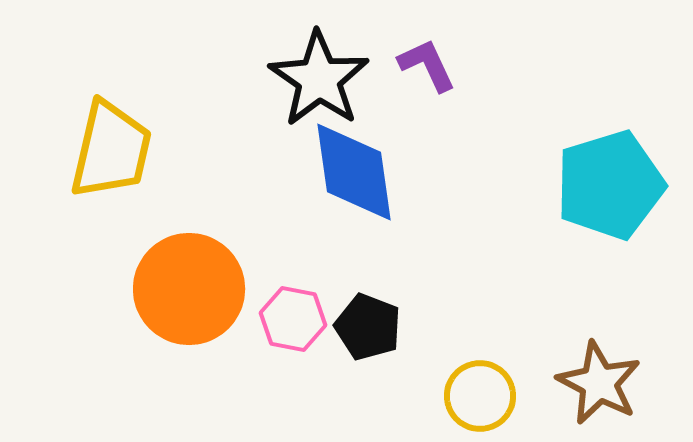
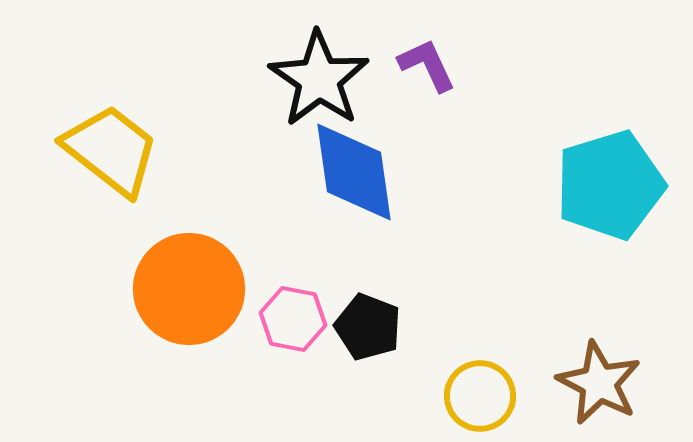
yellow trapezoid: rotated 65 degrees counterclockwise
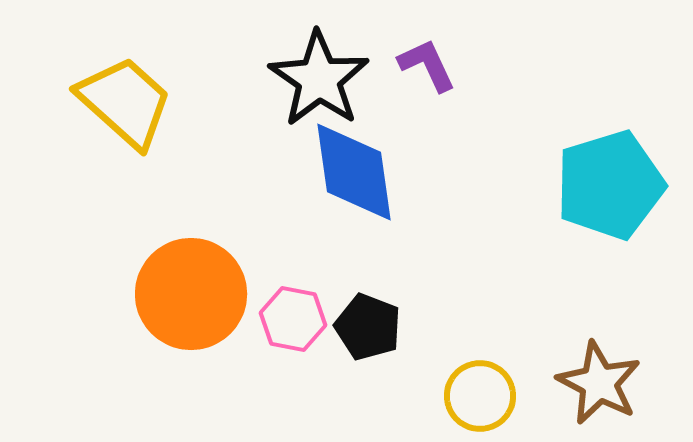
yellow trapezoid: moved 14 px right, 48 px up; rotated 4 degrees clockwise
orange circle: moved 2 px right, 5 px down
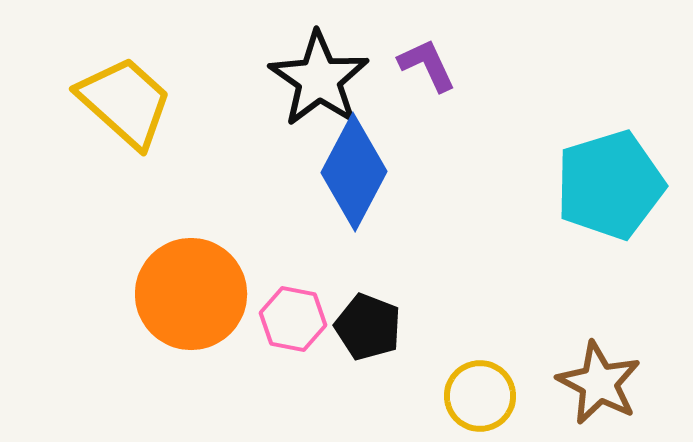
blue diamond: rotated 36 degrees clockwise
